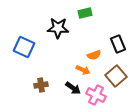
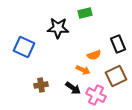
brown square: rotated 15 degrees clockwise
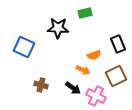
brown cross: rotated 24 degrees clockwise
pink cross: moved 1 px down
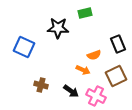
black arrow: moved 2 px left, 3 px down
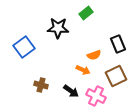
green rectangle: moved 1 px right; rotated 24 degrees counterclockwise
blue square: rotated 30 degrees clockwise
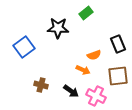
brown square: moved 2 px right; rotated 20 degrees clockwise
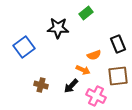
black arrow: moved 5 px up; rotated 98 degrees clockwise
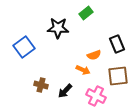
black rectangle: moved 1 px left
black arrow: moved 6 px left, 5 px down
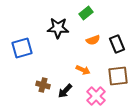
blue square: moved 2 px left, 1 px down; rotated 20 degrees clockwise
orange semicircle: moved 1 px left, 15 px up
brown cross: moved 2 px right
pink cross: rotated 18 degrees clockwise
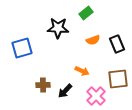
orange arrow: moved 1 px left, 1 px down
brown square: moved 3 px down
brown cross: rotated 16 degrees counterclockwise
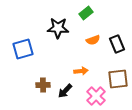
blue square: moved 1 px right, 1 px down
orange arrow: moved 1 px left; rotated 32 degrees counterclockwise
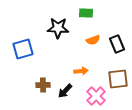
green rectangle: rotated 40 degrees clockwise
